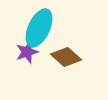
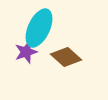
purple star: moved 1 px left
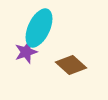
brown diamond: moved 5 px right, 8 px down
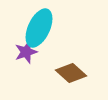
brown diamond: moved 8 px down
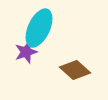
brown diamond: moved 4 px right, 3 px up
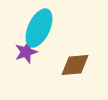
brown diamond: moved 5 px up; rotated 48 degrees counterclockwise
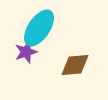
cyan ellipse: rotated 9 degrees clockwise
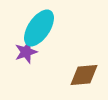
brown diamond: moved 9 px right, 10 px down
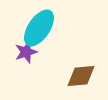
brown diamond: moved 3 px left, 1 px down
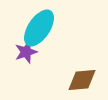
brown diamond: moved 1 px right, 4 px down
